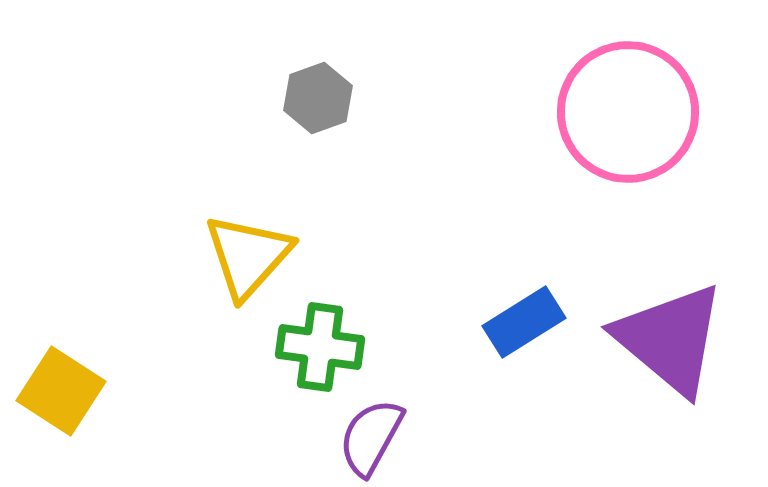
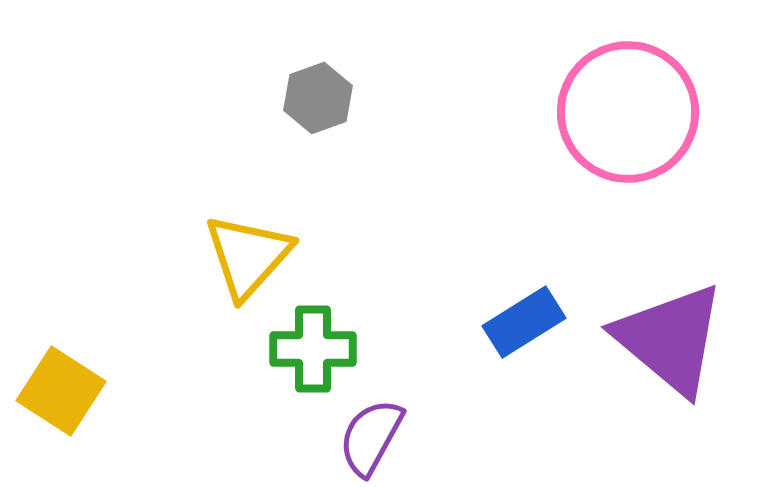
green cross: moved 7 px left, 2 px down; rotated 8 degrees counterclockwise
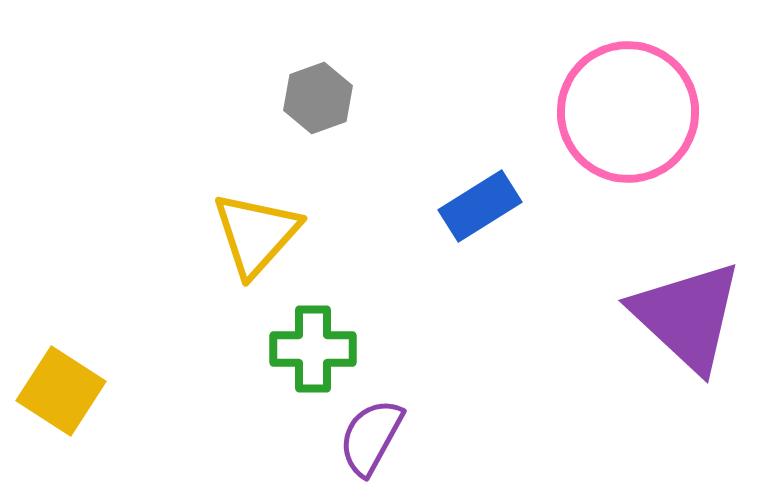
yellow triangle: moved 8 px right, 22 px up
blue rectangle: moved 44 px left, 116 px up
purple triangle: moved 17 px right, 23 px up; rotated 3 degrees clockwise
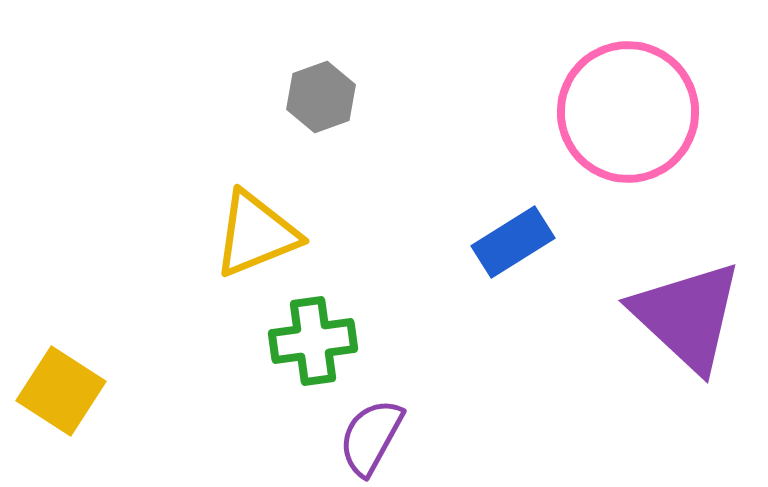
gray hexagon: moved 3 px right, 1 px up
blue rectangle: moved 33 px right, 36 px down
yellow triangle: rotated 26 degrees clockwise
green cross: moved 8 px up; rotated 8 degrees counterclockwise
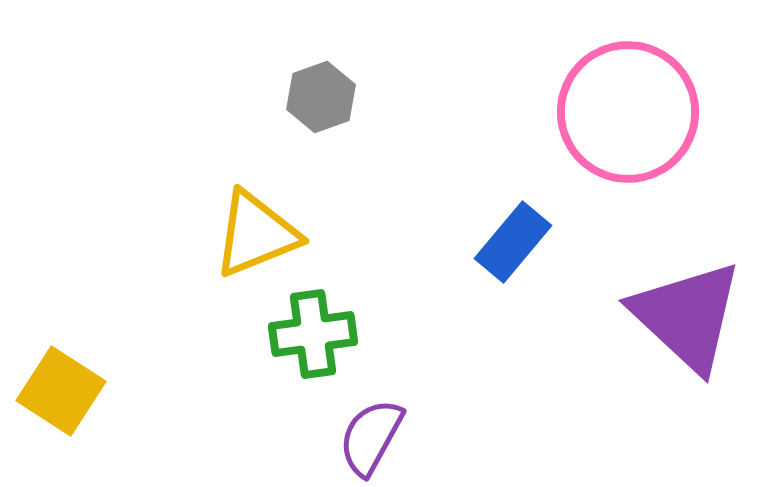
blue rectangle: rotated 18 degrees counterclockwise
green cross: moved 7 px up
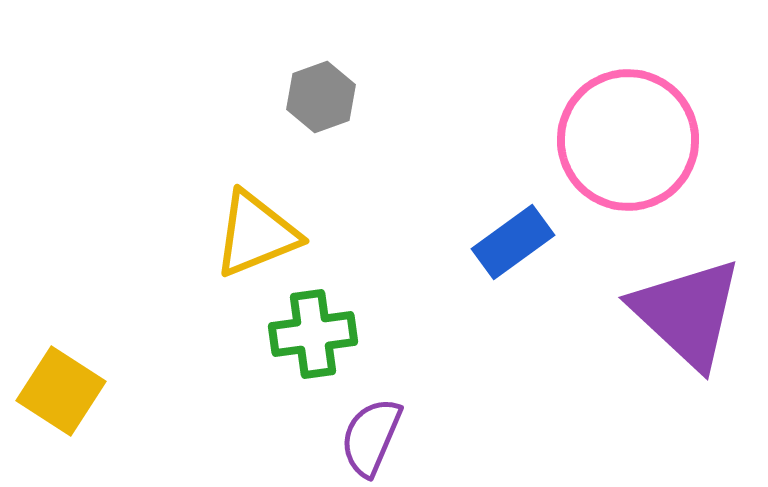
pink circle: moved 28 px down
blue rectangle: rotated 14 degrees clockwise
purple triangle: moved 3 px up
purple semicircle: rotated 6 degrees counterclockwise
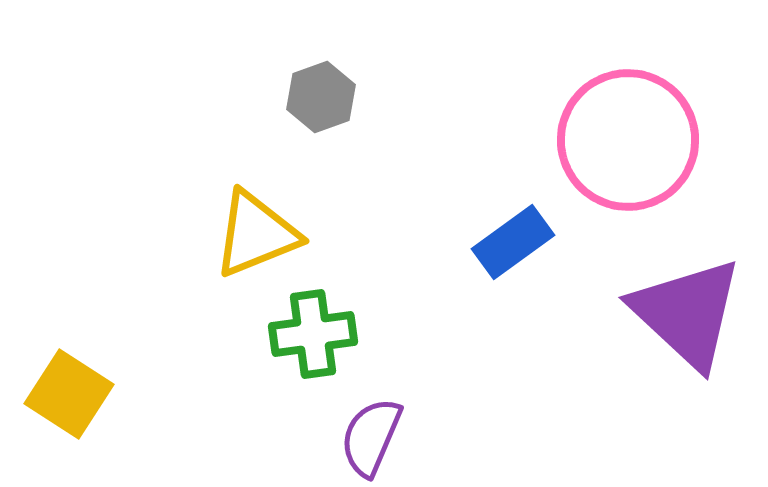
yellow square: moved 8 px right, 3 px down
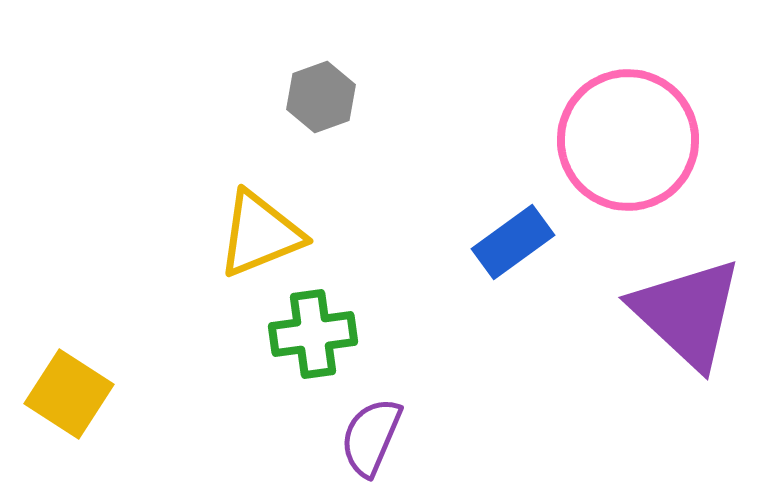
yellow triangle: moved 4 px right
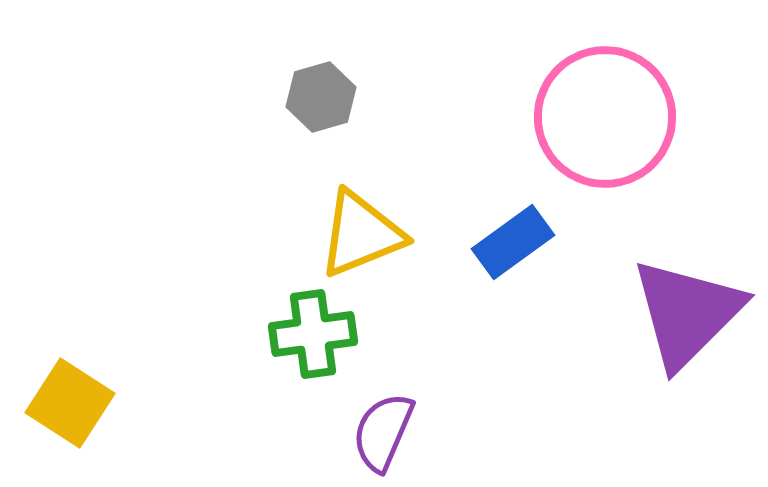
gray hexagon: rotated 4 degrees clockwise
pink circle: moved 23 px left, 23 px up
yellow triangle: moved 101 px right
purple triangle: rotated 32 degrees clockwise
yellow square: moved 1 px right, 9 px down
purple semicircle: moved 12 px right, 5 px up
